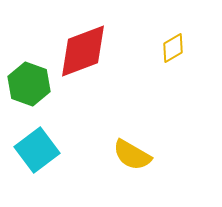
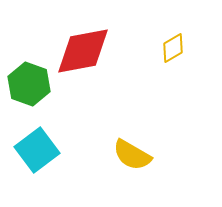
red diamond: rotated 10 degrees clockwise
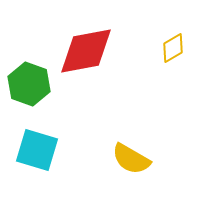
red diamond: moved 3 px right
cyan square: rotated 36 degrees counterclockwise
yellow semicircle: moved 1 px left, 4 px down
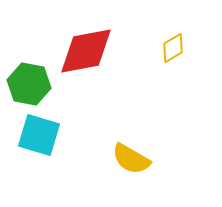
green hexagon: rotated 9 degrees counterclockwise
cyan square: moved 2 px right, 15 px up
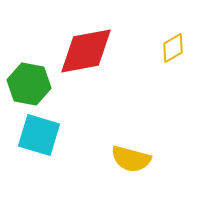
yellow semicircle: rotated 15 degrees counterclockwise
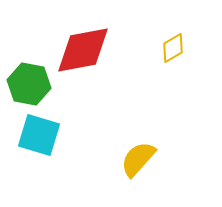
red diamond: moved 3 px left, 1 px up
yellow semicircle: moved 7 px right; rotated 117 degrees clockwise
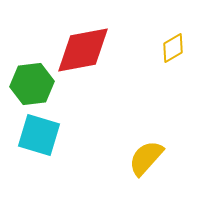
green hexagon: moved 3 px right; rotated 18 degrees counterclockwise
yellow semicircle: moved 8 px right, 1 px up
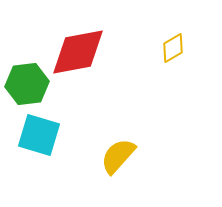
red diamond: moved 5 px left, 2 px down
green hexagon: moved 5 px left
yellow semicircle: moved 28 px left, 2 px up
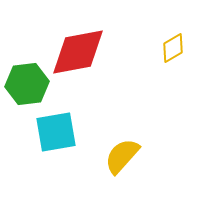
cyan square: moved 17 px right, 3 px up; rotated 27 degrees counterclockwise
yellow semicircle: moved 4 px right
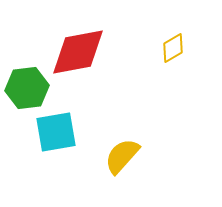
green hexagon: moved 4 px down
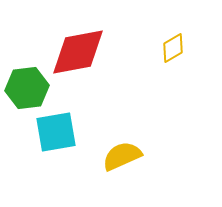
yellow semicircle: rotated 24 degrees clockwise
